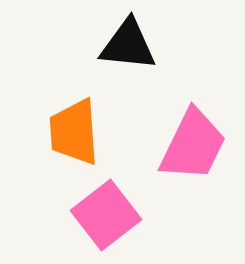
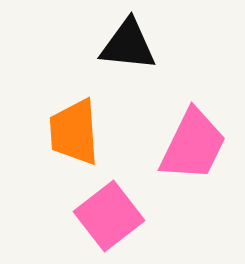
pink square: moved 3 px right, 1 px down
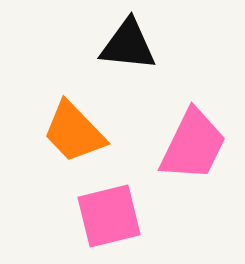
orange trapezoid: rotated 40 degrees counterclockwise
pink square: rotated 24 degrees clockwise
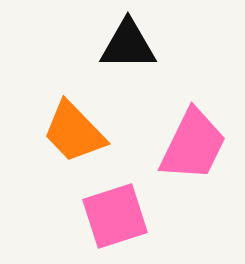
black triangle: rotated 6 degrees counterclockwise
pink square: moved 6 px right; rotated 4 degrees counterclockwise
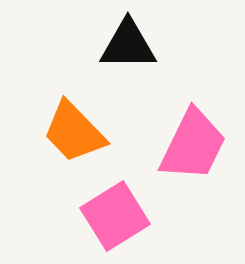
pink square: rotated 14 degrees counterclockwise
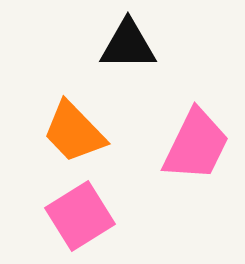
pink trapezoid: moved 3 px right
pink square: moved 35 px left
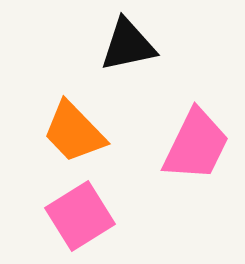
black triangle: rotated 12 degrees counterclockwise
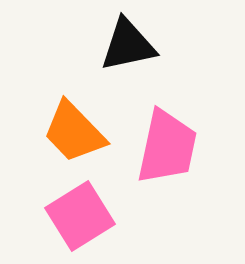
pink trapezoid: moved 29 px left, 2 px down; rotated 14 degrees counterclockwise
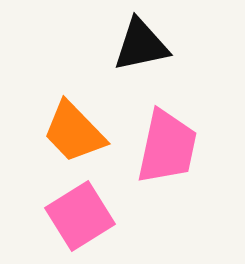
black triangle: moved 13 px right
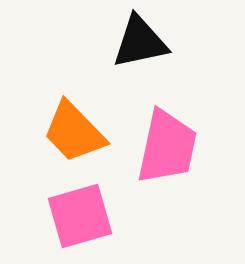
black triangle: moved 1 px left, 3 px up
pink square: rotated 16 degrees clockwise
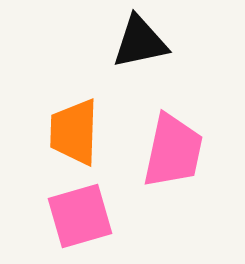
orange trapezoid: rotated 46 degrees clockwise
pink trapezoid: moved 6 px right, 4 px down
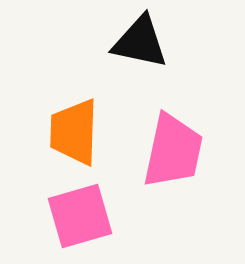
black triangle: rotated 24 degrees clockwise
